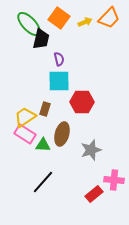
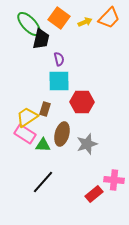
yellow trapezoid: moved 2 px right
gray star: moved 4 px left, 6 px up
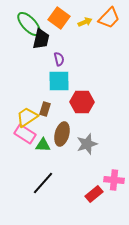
black line: moved 1 px down
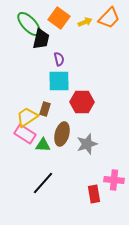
red rectangle: rotated 60 degrees counterclockwise
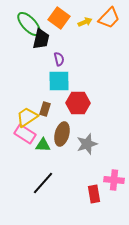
red hexagon: moved 4 px left, 1 px down
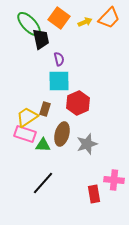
black trapezoid: rotated 25 degrees counterclockwise
red hexagon: rotated 25 degrees counterclockwise
pink rectangle: rotated 15 degrees counterclockwise
